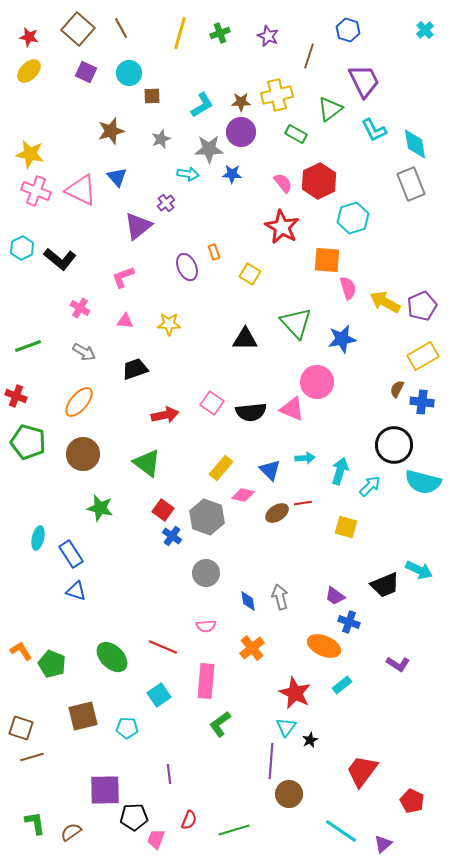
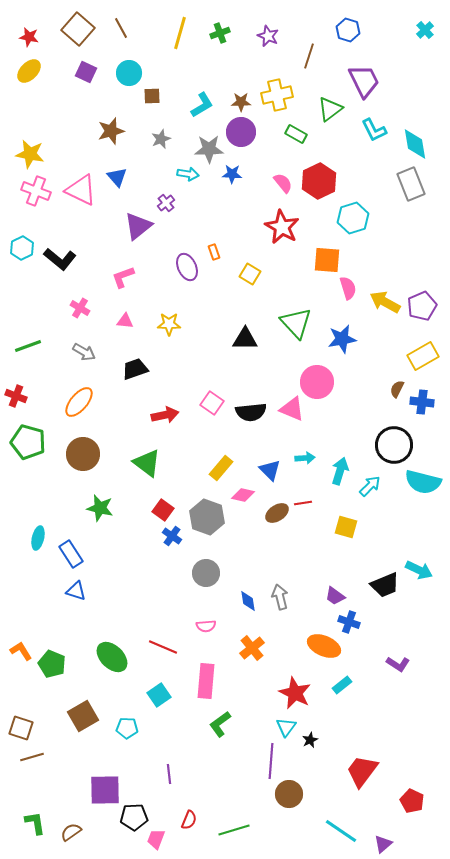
brown square at (83, 716): rotated 16 degrees counterclockwise
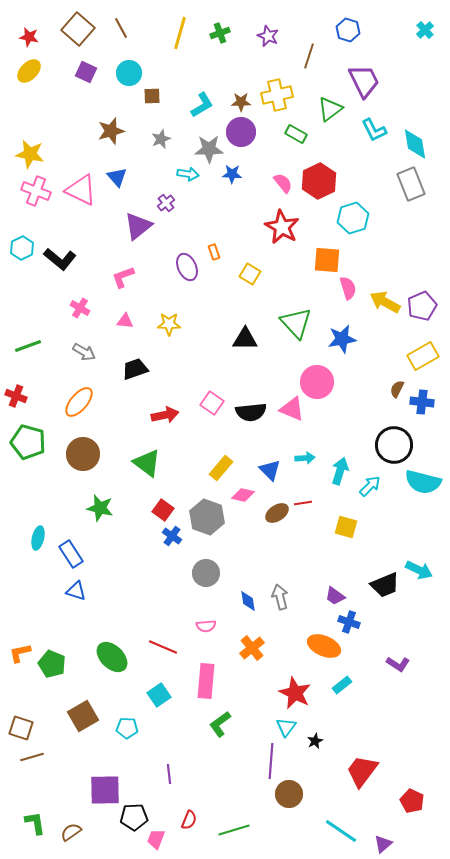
orange L-shape at (21, 651): moved 1 px left, 2 px down; rotated 70 degrees counterclockwise
black star at (310, 740): moved 5 px right, 1 px down
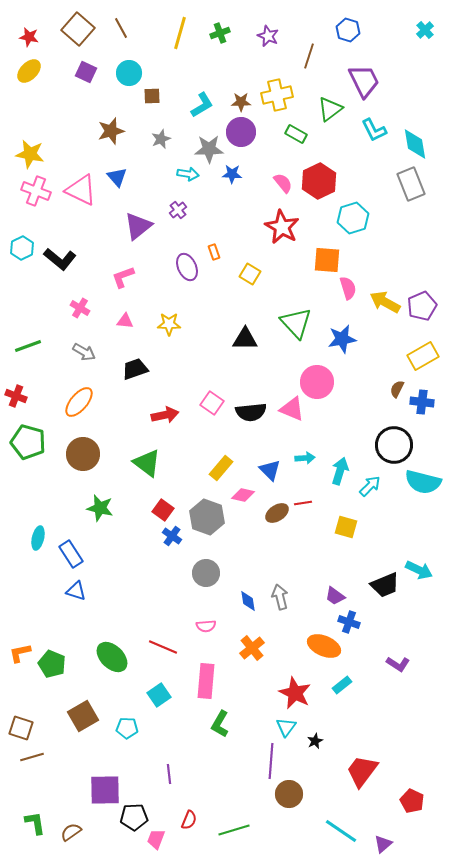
purple cross at (166, 203): moved 12 px right, 7 px down
green L-shape at (220, 724): rotated 24 degrees counterclockwise
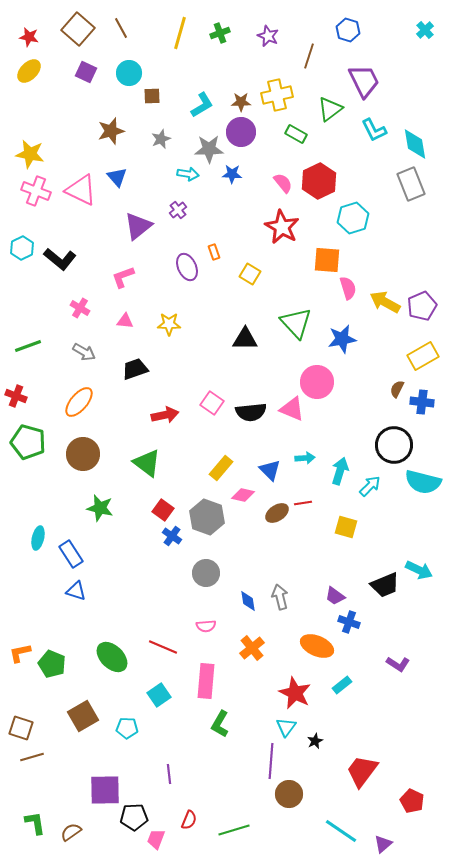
orange ellipse at (324, 646): moved 7 px left
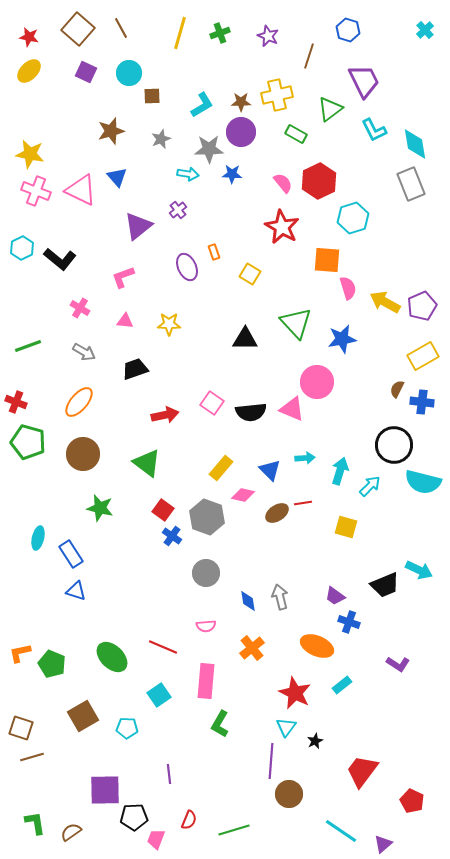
red cross at (16, 396): moved 6 px down
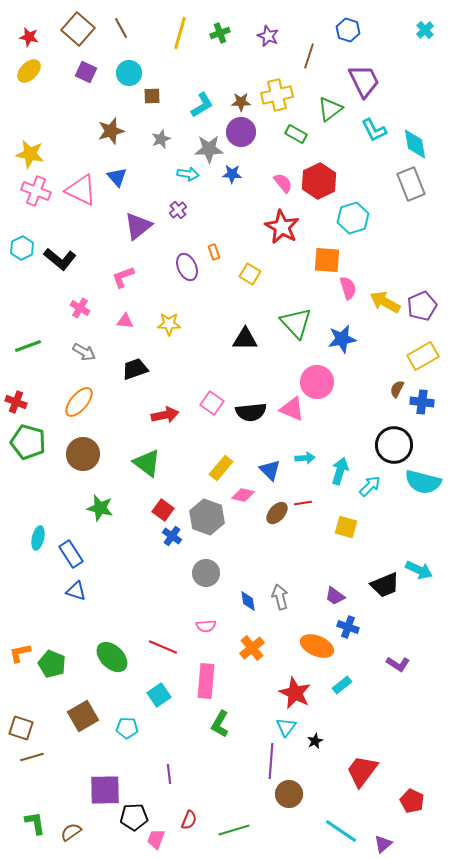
brown ellipse at (277, 513): rotated 15 degrees counterclockwise
blue cross at (349, 622): moved 1 px left, 5 px down
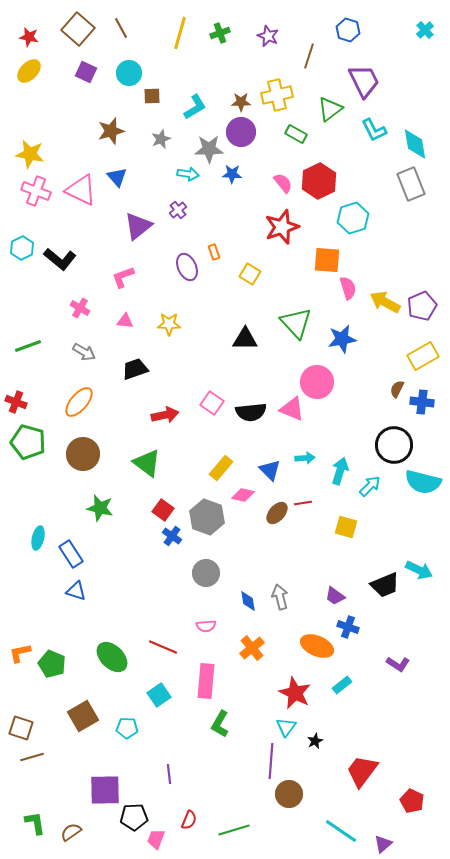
cyan L-shape at (202, 105): moved 7 px left, 2 px down
red star at (282, 227): rotated 24 degrees clockwise
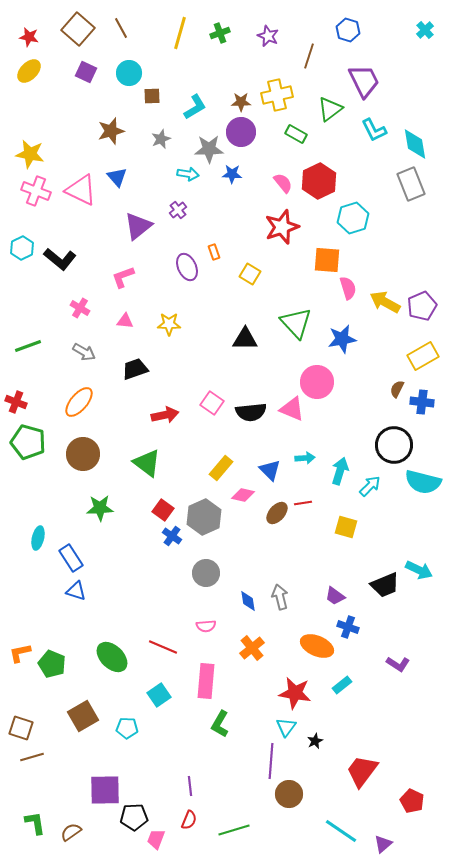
green star at (100, 508): rotated 16 degrees counterclockwise
gray hexagon at (207, 517): moved 3 px left; rotated 16 degrees clockwise
blue rectangle at (71, 554): moved 4 px down
red star at (295, 693): rotated 16 degrees counterclockwise
purple line at (169, 774): moved 21 px right, 12 px down
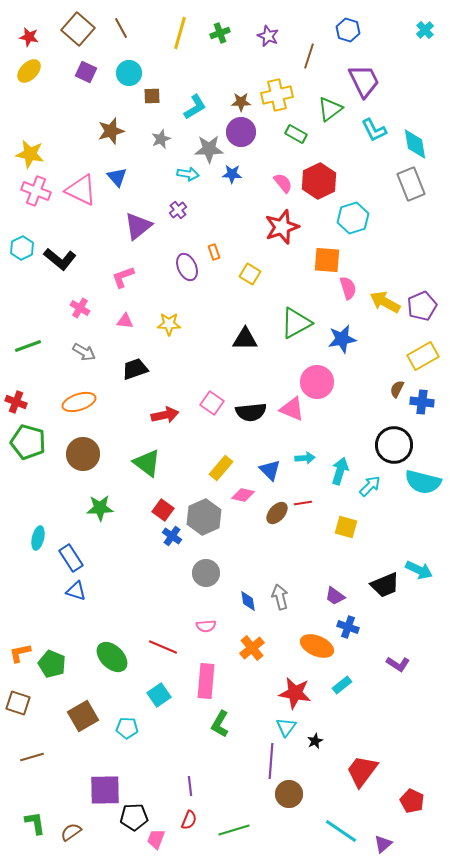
green triangle at (296, 323): rotated 44 degrees clockwise
orange ellipse at (79, 402): rotated 32 degrees clockwise
brown square at (21, 728): moved 3 px left, 25 px up
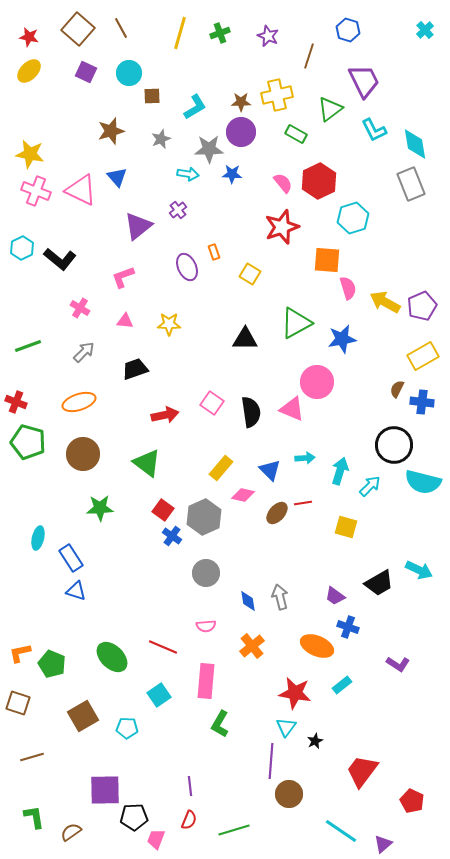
gray arrow at (84, 352): rotated 75 degrees counterclockwise
black semicircle at (251, 412): rotated 92 degrees counterclockwise
black trapezoid at (385, 585): moved 6 px left, 2 px up; rotated 8 degrees counterclockwise
orange cross at (252, 648): moved 2 px up
green L-shape at (35, 823): moved 1 px left, 6 px up
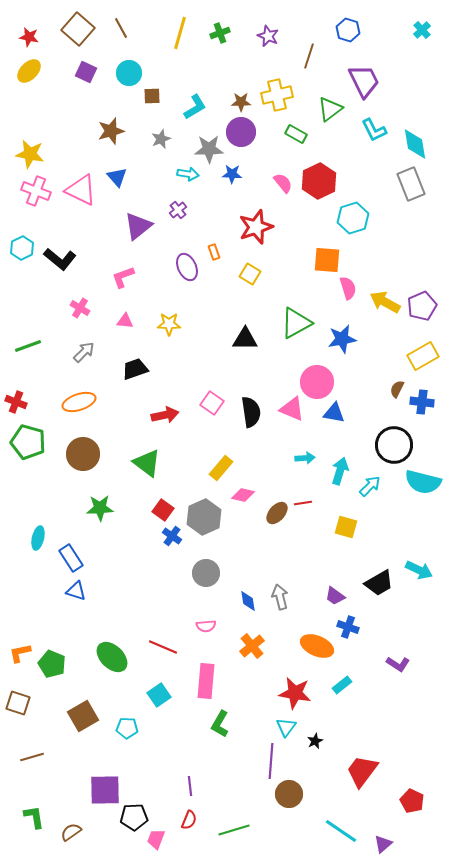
cyan cross at (425, 30): moved 3 px left
red star at (282, 227): moved 26 px left
blue triangle at (270, 470): moved 64 px right, 57 px up; rotated 35 degrees counterclockwise
